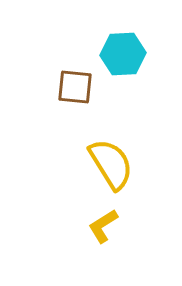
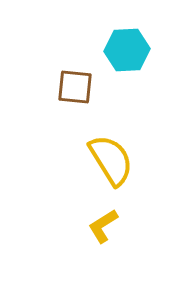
cyan hexagon: moved 4 px right, 4 px up
yellow semicircle: moved 4 px up
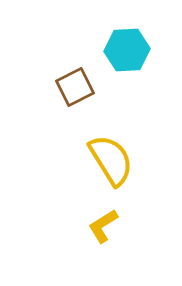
brown square: rotated 33 degrees counterclockwise
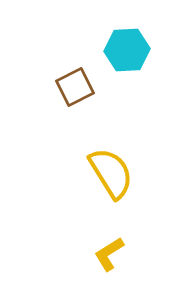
yellow semicircle: moved 13 px down
yellow L-shape: moved 6 px right, 28 px down
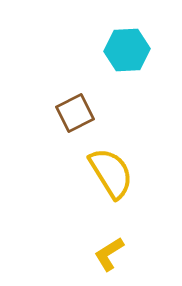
brown square: moved 26 px down
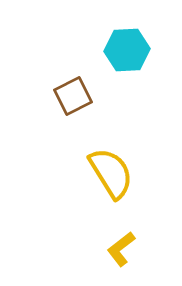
brown square: moved 2 px left, 17 px up
yellow L-shape: moved 12 px right, 5 px up; rotated 6 degrees counterclockwise
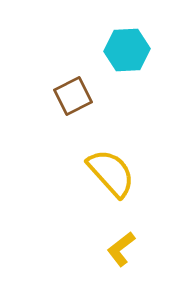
yellow semicircle: rotated 10 degrees counterclockwise
